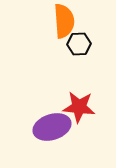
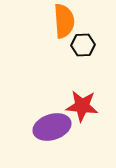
black hexagon: moved 4 px right, 1 px down
red star: moved 3 px right, 1 px up
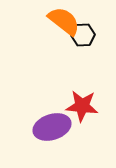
orange semicircle: rotated 48 degrees counterclockwise
black hexagon: moved 10 px up
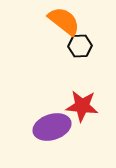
black hexagon: moved 3 px left, 11 px down
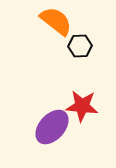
orange semicircle: moved 8 px left
purple ellipse: rotated 30 degrees counterclockwise
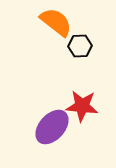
orange semicircle: moved 1 px down
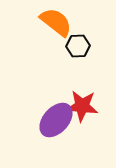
black hexagon: moved 2 px left
purple ellipse: moved 4 px right, 7 px up
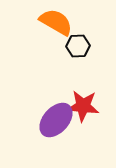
orange semicircle: rotated 8 degrees counterclockwise
red star: moved 1 px right
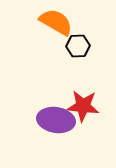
purple ellipse: rotated 57 degrees clockwise
